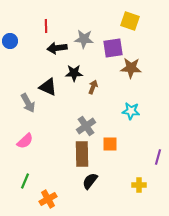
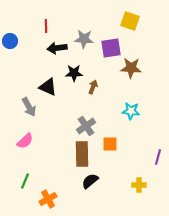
purple square: moved 2 px left
gray arrow: moved 1 px right, 4 px down
black semicircle: rotated 12 degrees clockwise
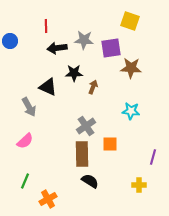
gray star: moved 1 px down
purple line: moved 5 px left
black semicircle: rotated 72 degrees clockwise
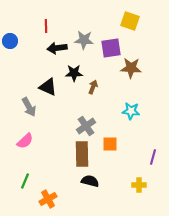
black semicircle: rotated 18 degrees counterclockwise
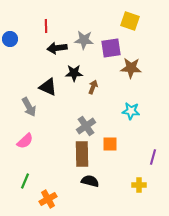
blue circle: moved 2 px up
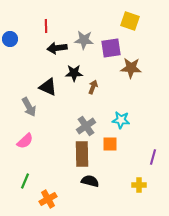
cyan star: moved 10 px left, 9 px down
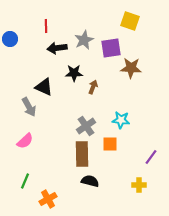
gray star: rotated 30 degrees counterclockwise
black triangle: moved 4 px left
purple line: moved 2 px left; rotated 21 degrees clockwise
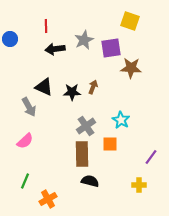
black arrow: moved 2 px left, 1 px down
black star: moved 2 px left, 19 px down
cyan star: rotated 24 degrees clockwise
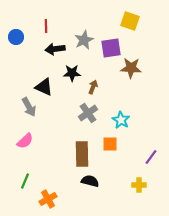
blue circle: moved 6 px right, 2 px up
black star: moved 19 px up
gray cross: moved 2 px right, 13 px up
